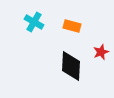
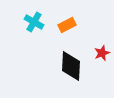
orange rectangle: moved 5 px left, 1 px up; rotated 42 degrees counterclockwise
red star: moved 1 px right, 1 px down
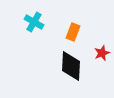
orange rectangle: moved 6 px right, 7 px down; rotated 42 degrees counterclockwise
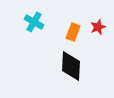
red star: moved 4 px left, 26 px up
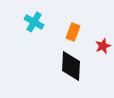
red star: moved 5 px right, 19 px down
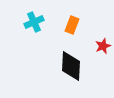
cyan cross: rotated 36 degrees clockwise
orange rectangle: moved 1 px left, 7 px up
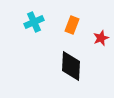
red star: moved 2 px left, 8 px up
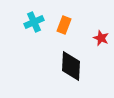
orange rectangle: moved 8 px left
red star: rotated 28 degrees counterclockwise
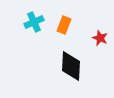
red star: moved 1 px left
